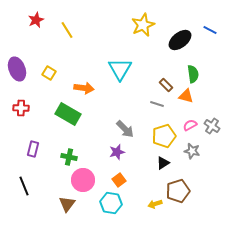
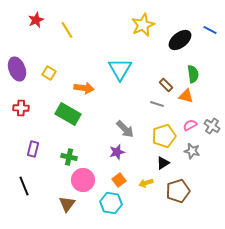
yellow arrow: moved 9 px left, 21 px up
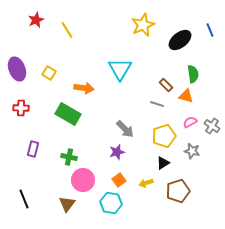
blue line: rotated 40 degrees clockwise
pink semicircle: moved 3 px up
black line: moved 13 px down
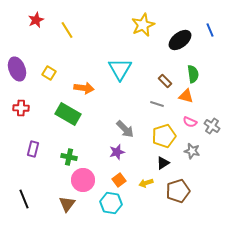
brown rectangle: moved 1 px left, 4 px up
pink semicircle: rotated 128 degrees counterclockwise
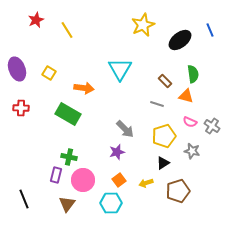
purple rectangle: moved 23 px right, 26 px down
cyan hexagon: rotated 10 degrees counterclockwise
